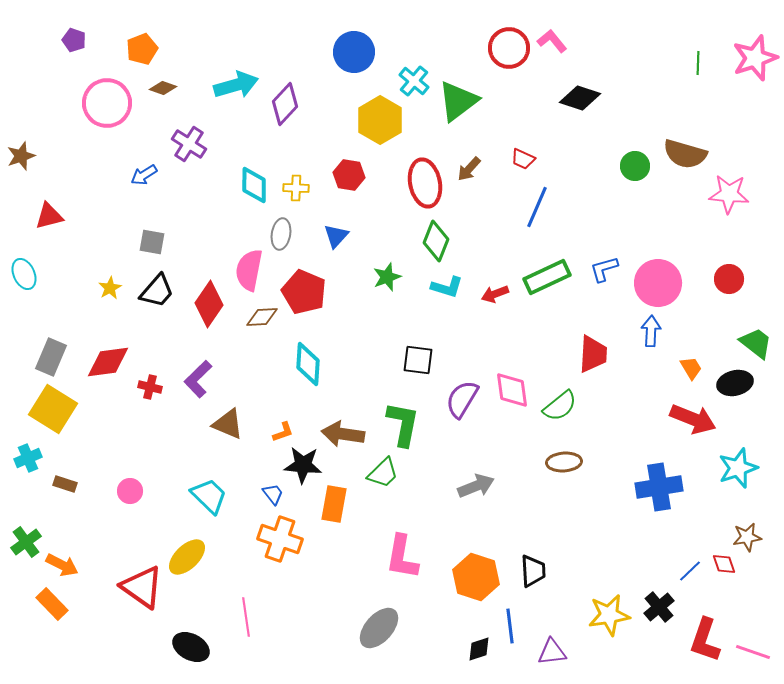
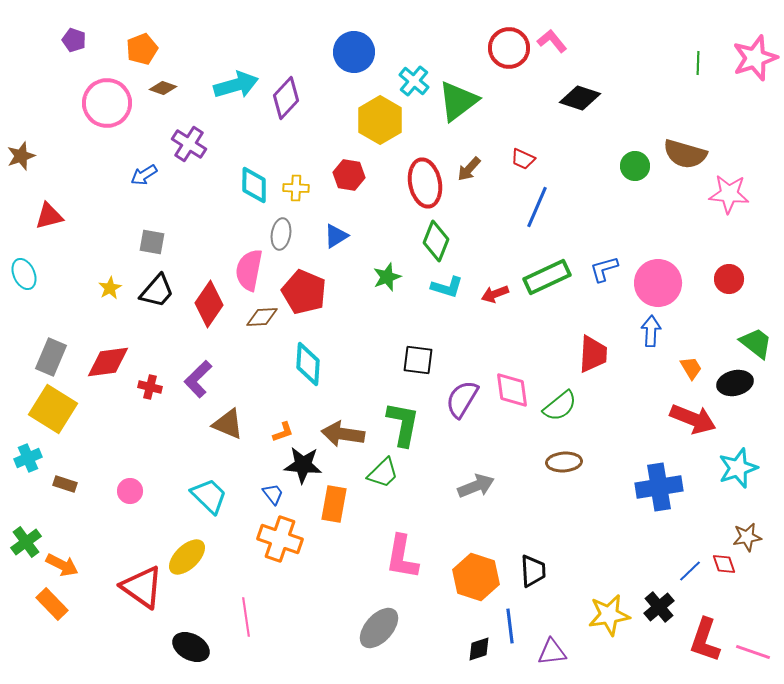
purple diamond at (285, 104): moved 1 px right, 6 px up
blue triangle at (336, 236): rotated 16 degrees clockwise
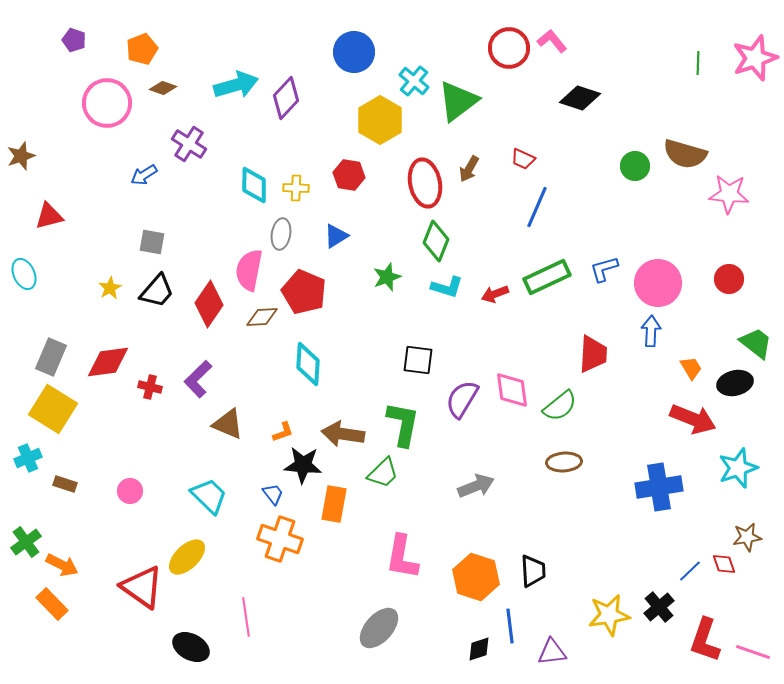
brown arrow at (469, 169): rotated 12 degrees counterclockwise
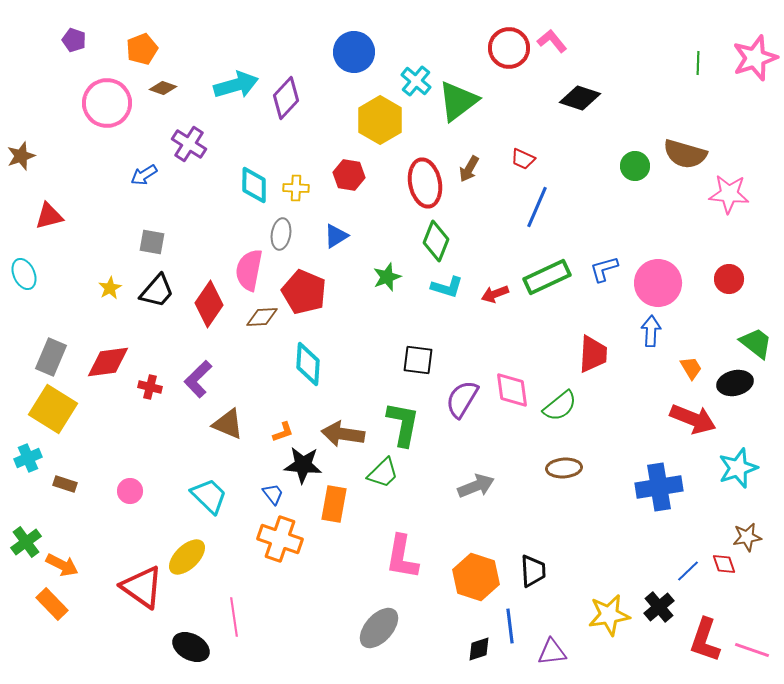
cyan cross at (414, 81): moved 2 px right
brown ellipse at (564, 462): moved 6 px down
blue line at (690, 571): moved 2 px left
pink line at (246, 617): moved 12 px left
pink line at (753, 652): moved 1 px left, 2 px up
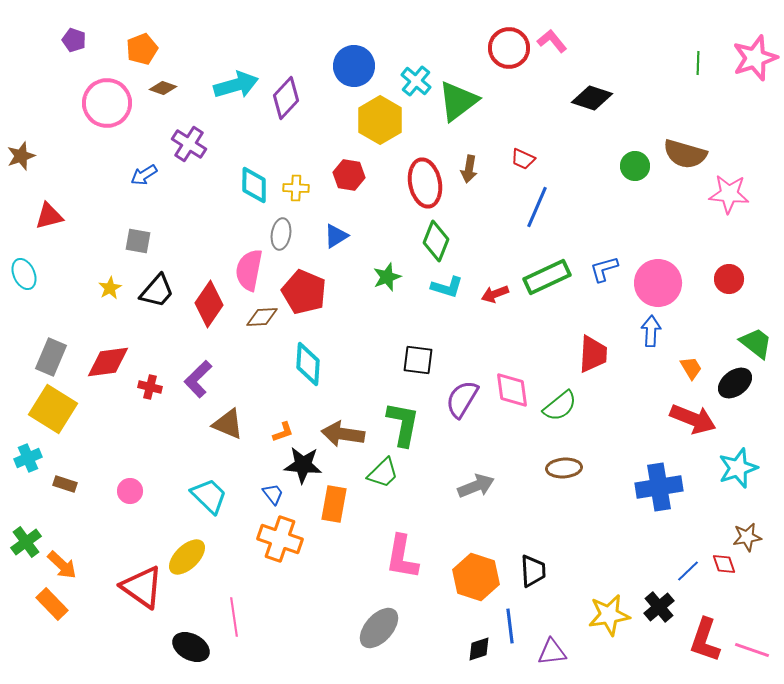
blue circle at (354, 52): moved 14 px down
black diamond at (580, 98): moved 12 px right
brown arrow at (469, 169): rotated 20 degrees counterclockwise
gray square at (152, 242): moved 14 px left, 1 px up
black ellipse at (735, 383): rotated 24 degrees counterclockwise
orange arrow at (62, 565): rotated 16 degrees clockwise
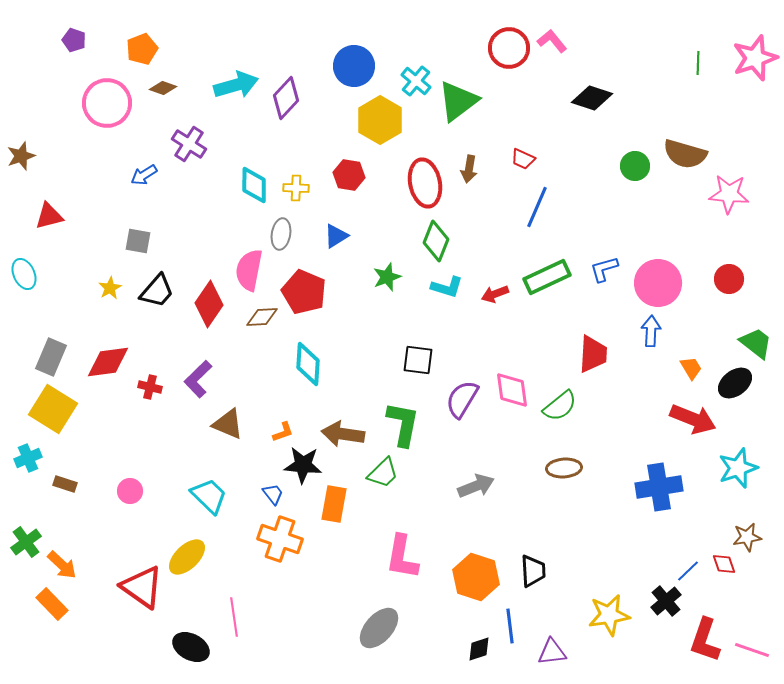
black cross at (659, 607): moved 7 px right, 6 px up
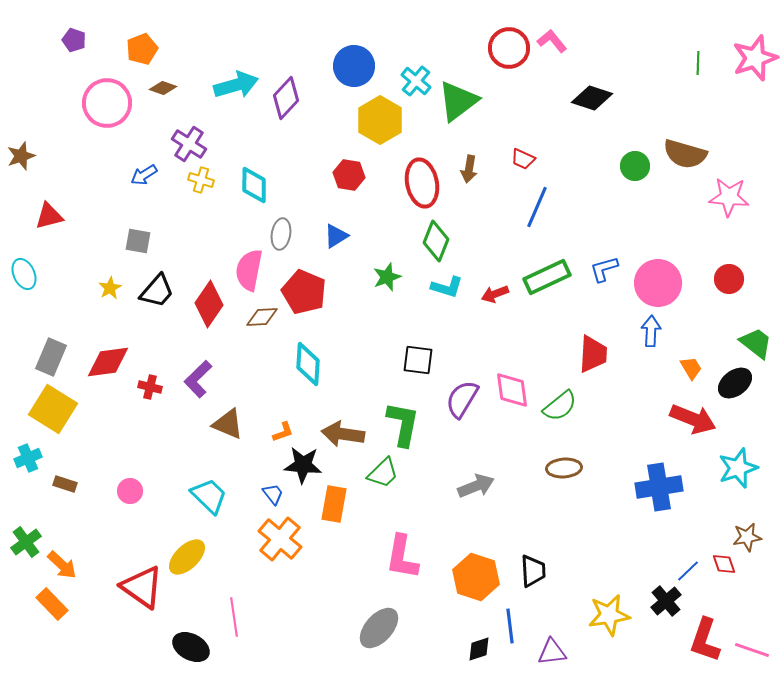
red ellipse at (425, 183): moved 3 px left
yellow cross at (296, 188): moved 95 px left, 8 px up; rotated 15 degrees clockwise
pink star at (729, 194): moved 3 px down
orange cross at (280, 539): rotated 21 degrees clockwise
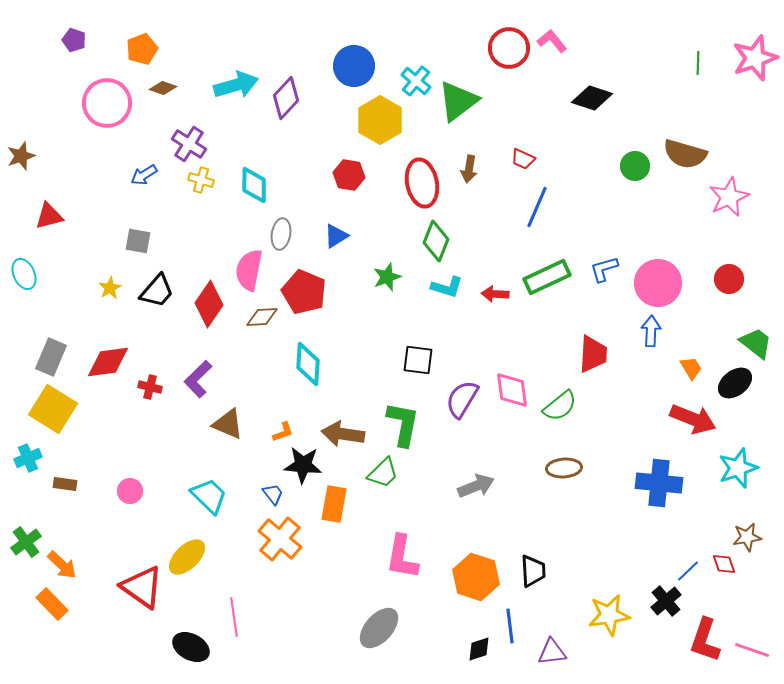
pink star at (729, 197): rotated 30 degrees counterclockwise
red arrow at (495, 294): rotated 24 degrees clockwise
brown rectangle at (65, 484): rotated 10 degrees counterclockwise
blue cross at (659, 487): moved 4 px up; rotated 15 degrees clockwise
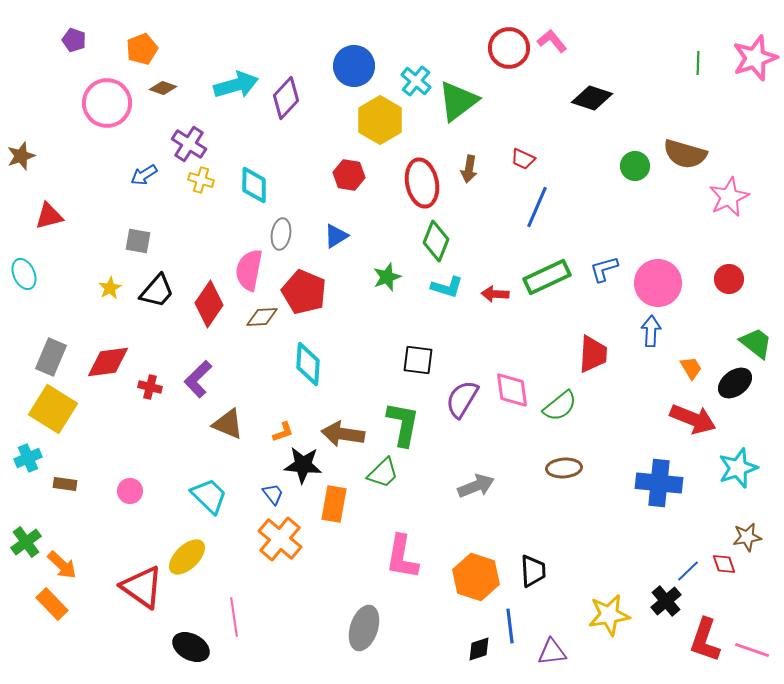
gray ellipse at (379, 628): moved 15 px left; rotated 24 degrees counterclockwise
